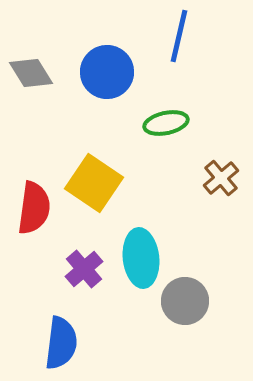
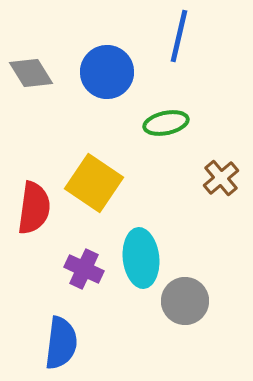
purple cross: rotated 24 degrees counterclockwise
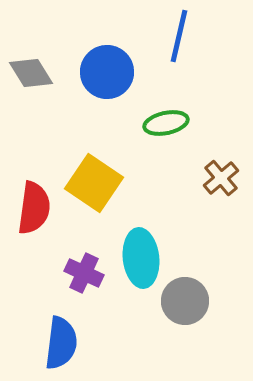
purple cross: moved 4 px down
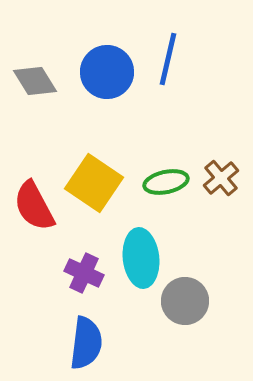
blue line: moved 11 px left, 23 px down
gray diamond: moved 4 px right, 8 px down
green ellipse: moved 59 px down
red semicircle: moved 2 px up; rotated 144 degrees clockwise
blue semicircle: moved 25 px right
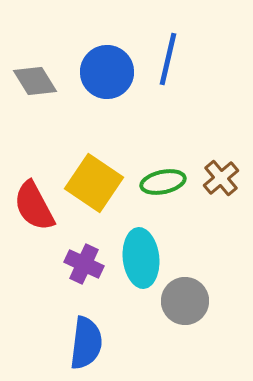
green ellipse: moved 3 px left
purple cross: moved 9 px up
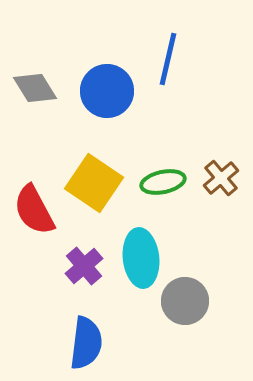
blue circle: moved 19 px down
gray diamond: moved 7 px down
red semicircle: moved 4 px down
purple cross: moved 2 px down; rotated 24 degrees clockwise
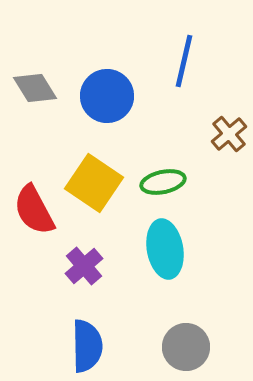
blue line: moved 16 px right, 2 px down
blue circle: moved 5 px down
brown cross: moved 8 px right, 44 px up
cyan ellipse: moved 24 px right, 9 px up; rotated 4 degrees counterclockwise
gray circle: moved 1 px right, 46 px down
blue semicircle: moved 1 px right, 3 px down; rotated 8 degrees counterclockwise
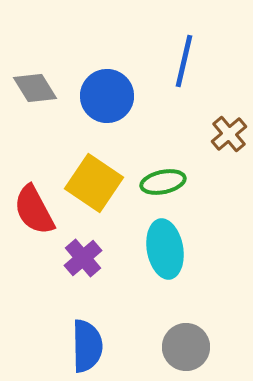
purple cross: moved 1 px left, 8 px up
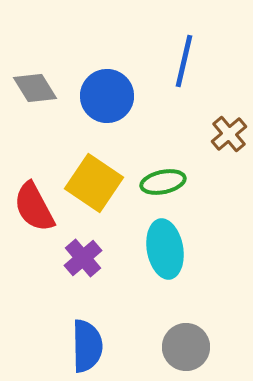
red semicircle: moved 3 px up
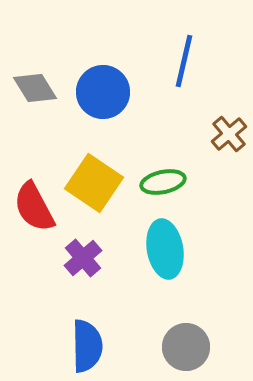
blue circle: moved 4 px left, 4 px up
